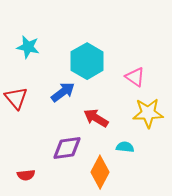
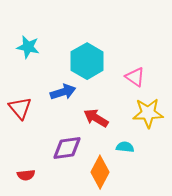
blue arrow: rotated 20 degrees clockwise
red triangle: moved 4 px right, 10 px down
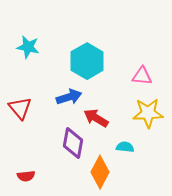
pink triangle: moved 7 px right, 1 px up; rotated 30 degrees counterclockwise
blue arrow: moved 6 px right, 5 px down
purple diamond: moved 6 px right, 5 px up; rotated 72 degrees counterclockwise
red semicircle: moved 1 px down
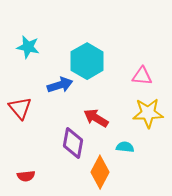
blue arrow: moved 9 px left, 12 px up
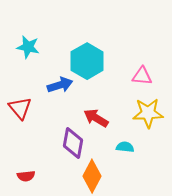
orange diamond: moved 8 px left, 4 px down
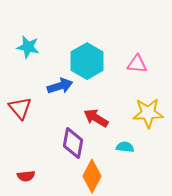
pink triangle: moved 5 px left, 12 px up
blue arrow: moved 1 px down
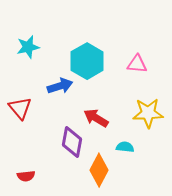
cyan star: rotated 25 degrees counterclockwise
purple diamond: moved 1 px left, 1 px up
orange diamond: moved 7 px right, 6 px up
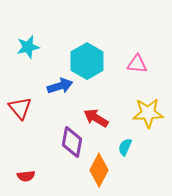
cyan semicircle: rotated 72 degrees counterclockwise
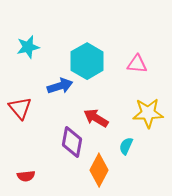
cyan semicircle: moved 1 px right, 1 px up
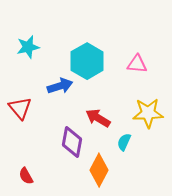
red arrow: moved 2 px right
cyan semicircle: moved 2 px left, 4 px up
red semicircle: rotated 66 degrees clockwise
